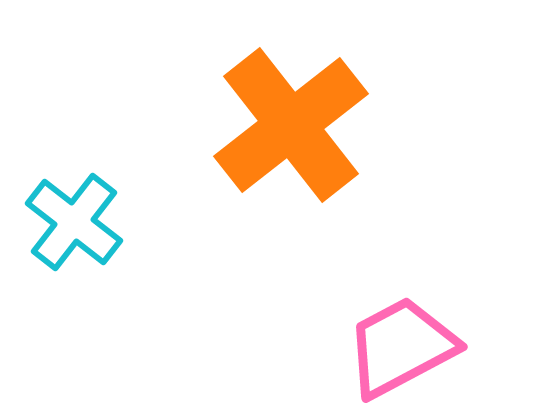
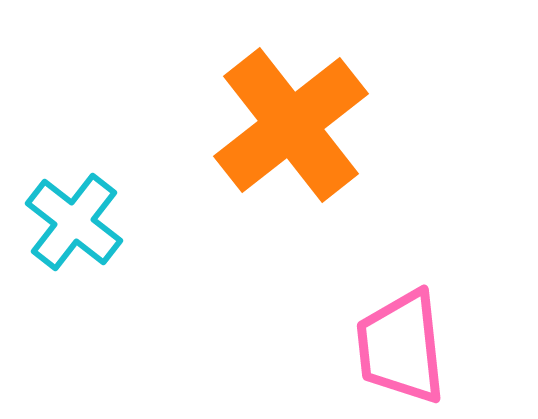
pink trapezoid: rotated 68 degrees counterclockwise
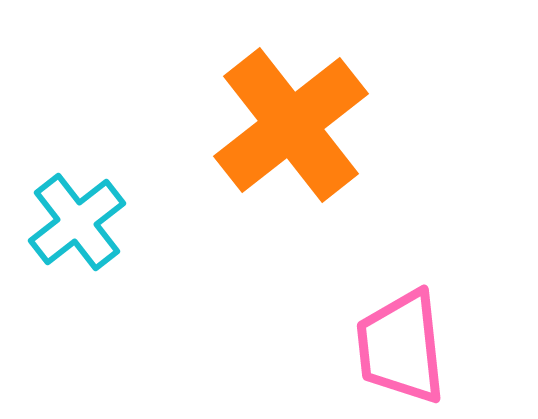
cyan cross: moved 3 px right; rotated 14 degrees clockwise
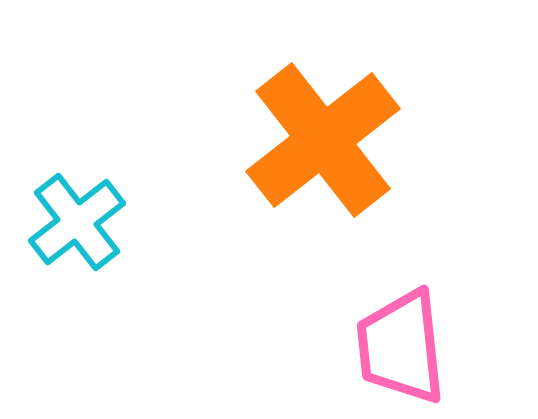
orange cross: moved 32 px right, 15 px down
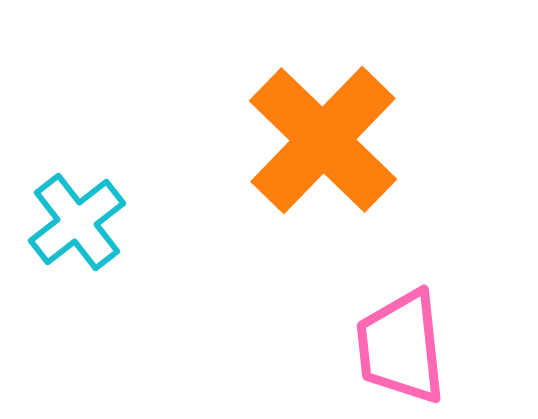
orange cross: rotated 8 degrees counterclockwise
